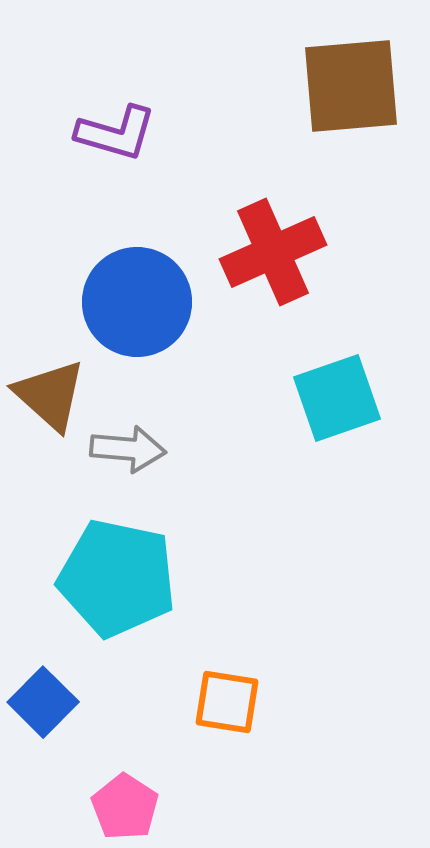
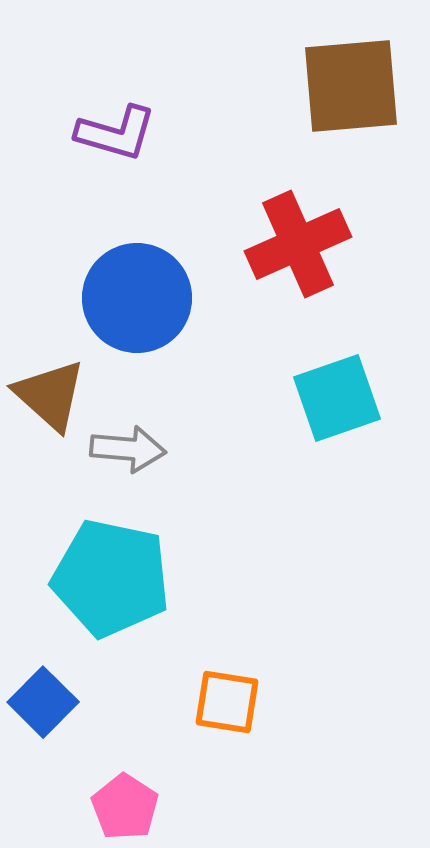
red cross: moved 25 px right, 8 px up
blue circle: moved 4 px up
cyan pentagon: moved 6 px left
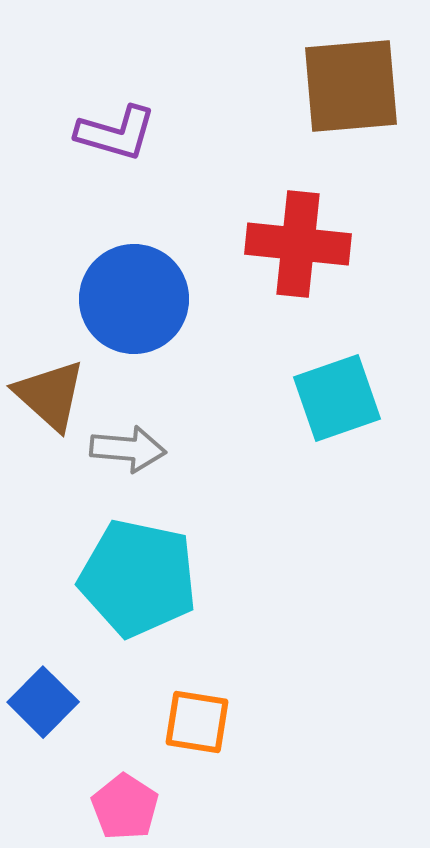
red cross: rotated 30 degrees clockwise
blue circle: moved 3 px left, 1 px down
cyan pentagon: moved 27 px right
orange square: moved 30 px left, 20 px down
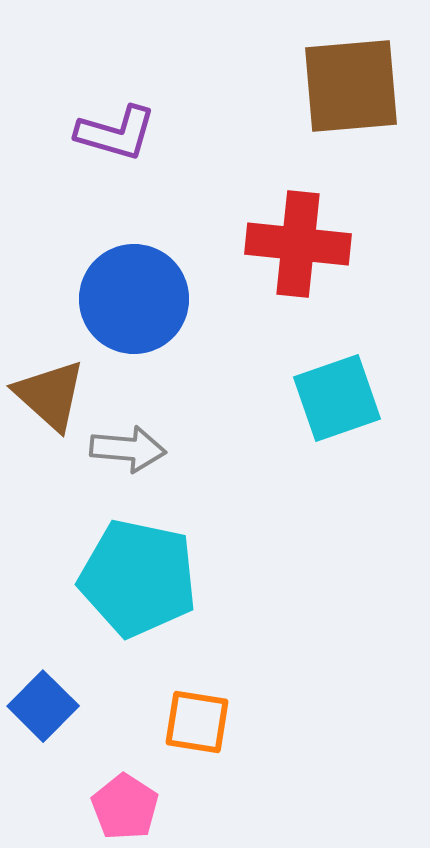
blue square: moved 4 px down
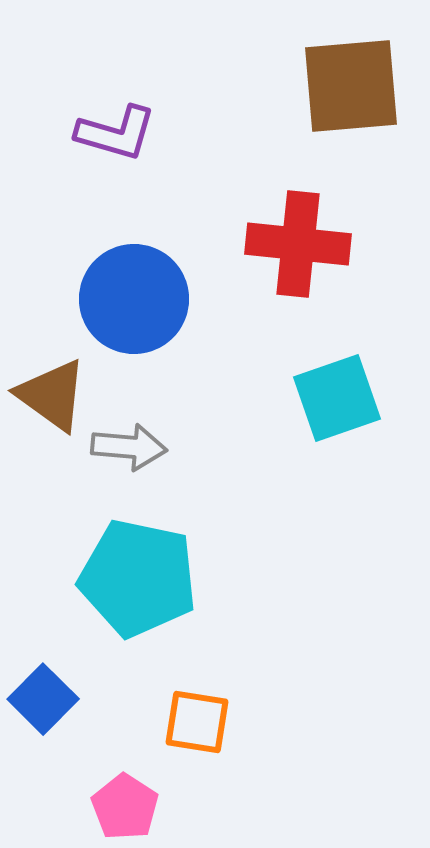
brown triangle: moved 2 px right; rotated 6 degrees counterclockwise
gray arrow: moved 1 px right, 2 px up
blue square: moved 7 px up
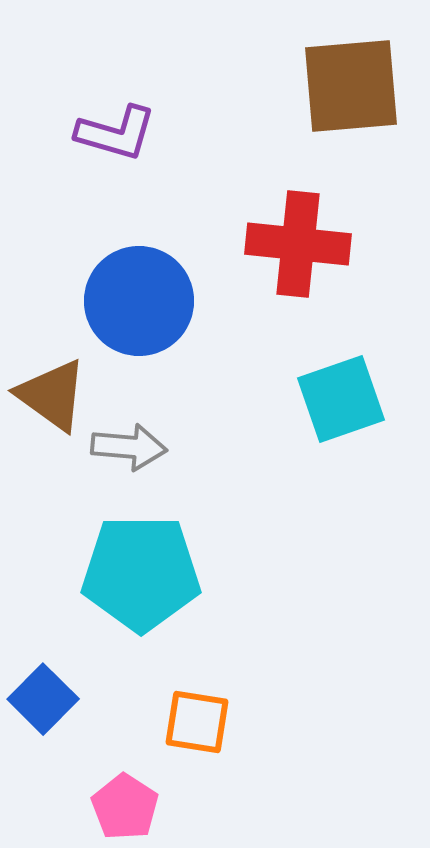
blue circle: moved 5 px right, 2 px down
cyan square: moved 4 px right, 1 px down
cyan pentagon: moved 3 px right, 5 px up; rotated 12 degrees counterclockwise
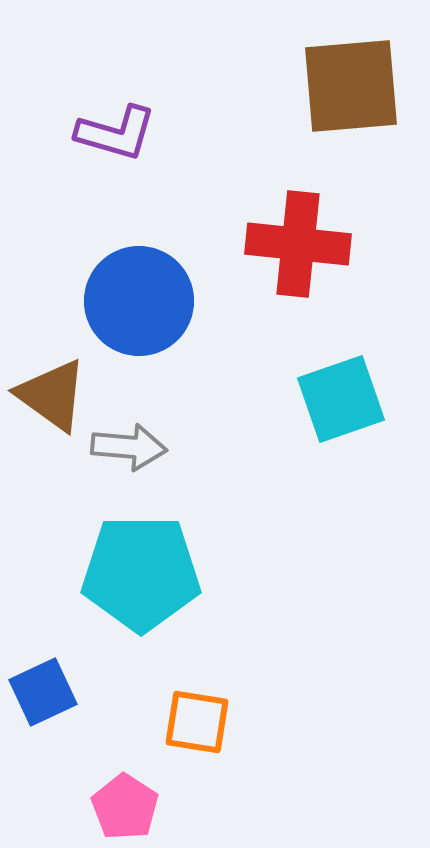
blue square: moved 7 px up; rotated 20 degrees clockwise
